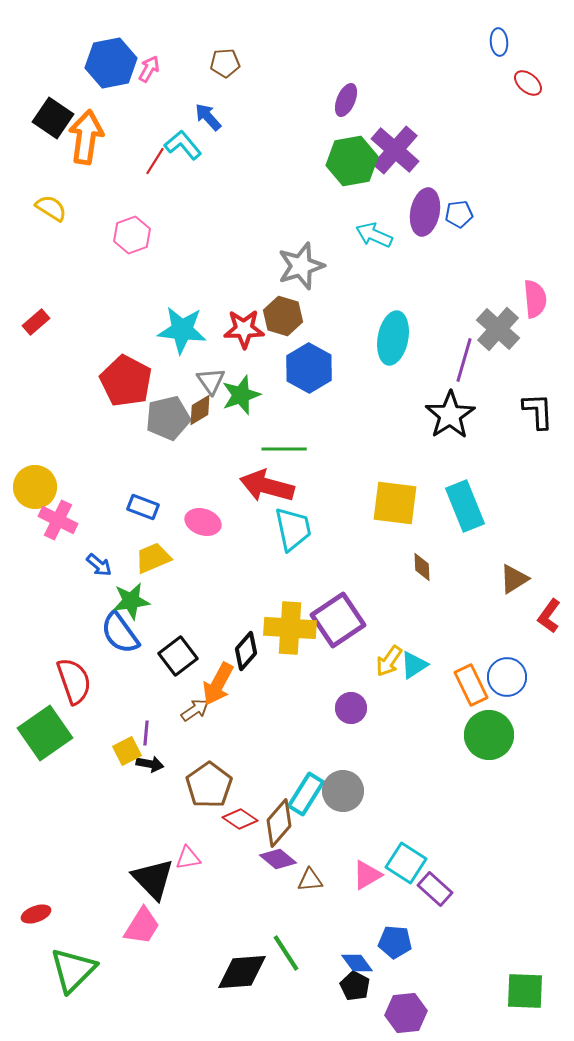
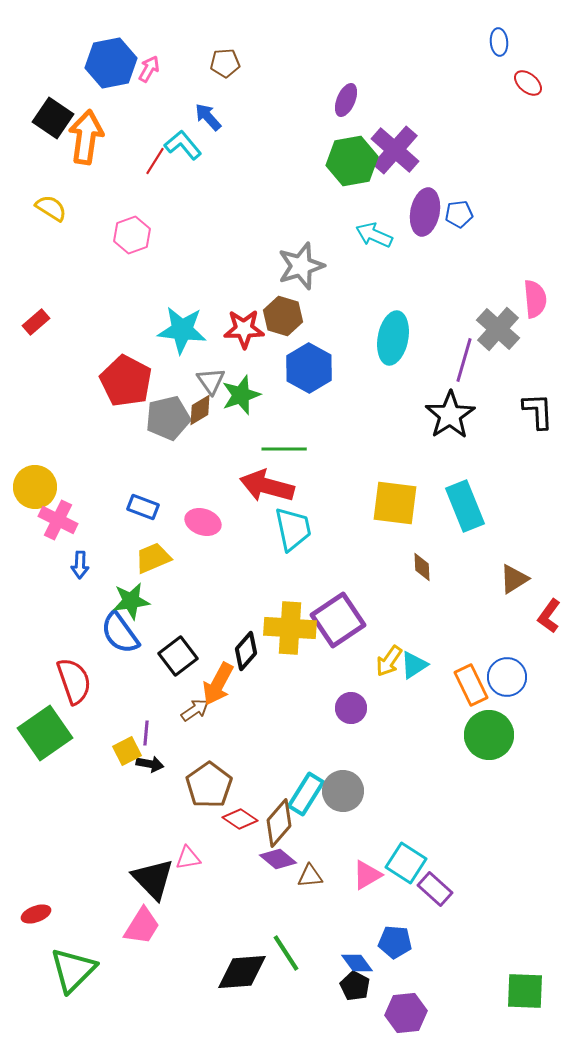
blue arrow at (99, 565): moved 19 px left; rotated 52 degrees clockwise
brown triangle at (310, 880): moved 4 px up
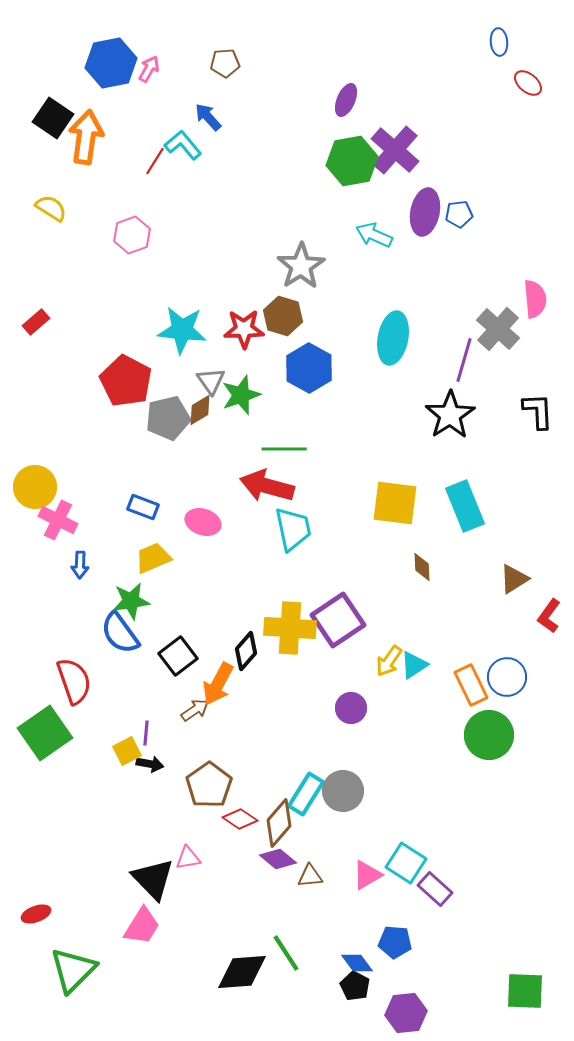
gray star at (301, 266): rotated 15 degrees counterclockwise
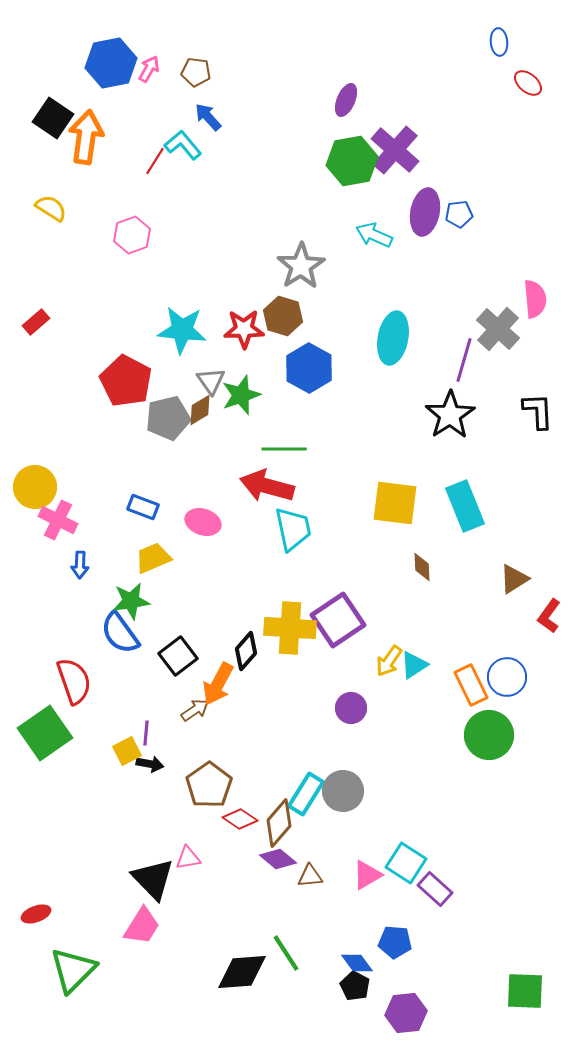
brown pentagon at (225, 63): moved 29 px left, 9 px down; rotated 12 degrees clockwise
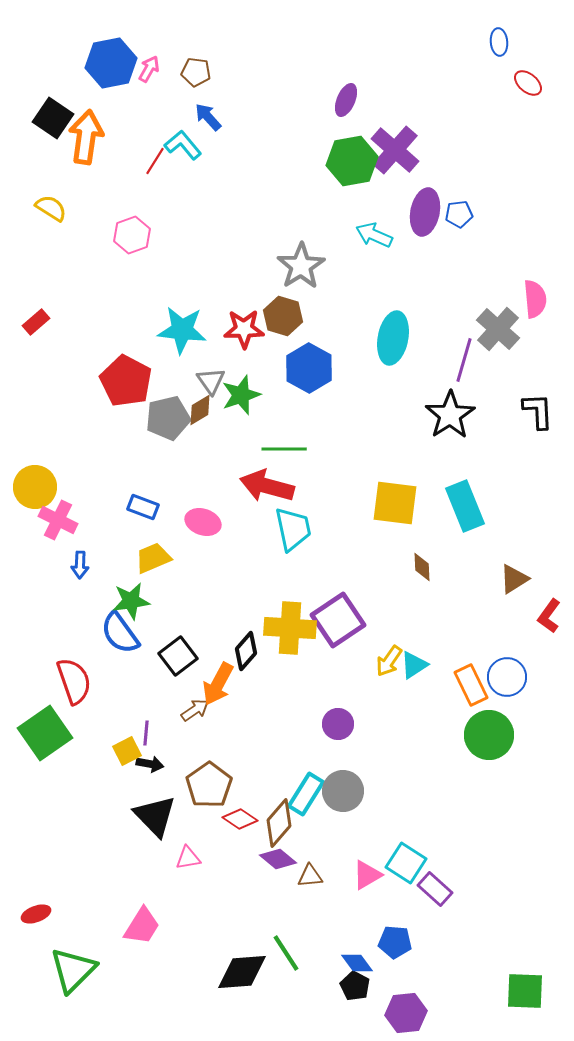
purple circle at (351, 708): moved 13 px left, 16 px down
black triangle at (153, 879): moved 2 px right, 63 px up
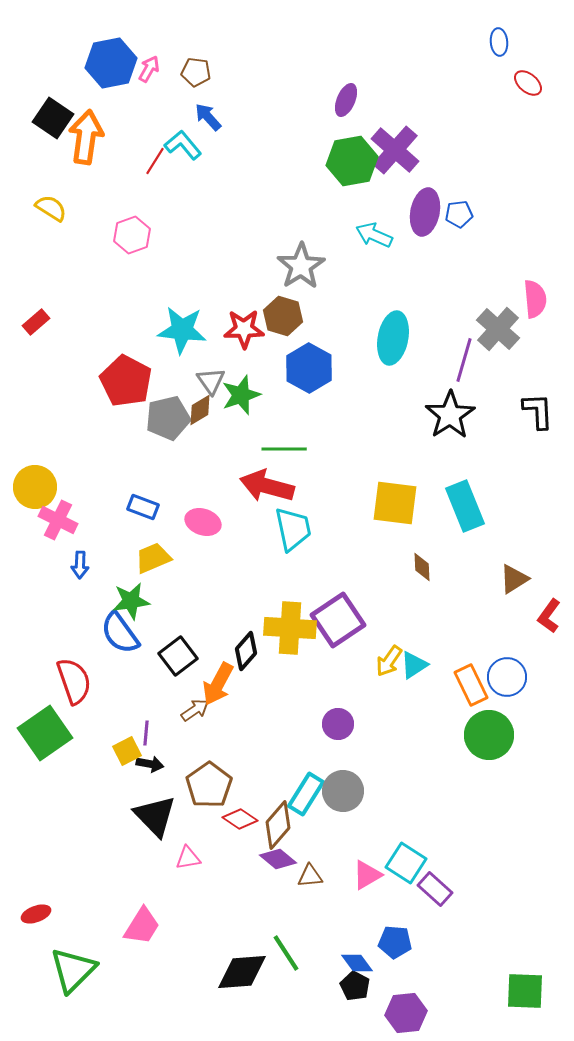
brown diamond at (279, 823): moved 1 px left, 2 px down
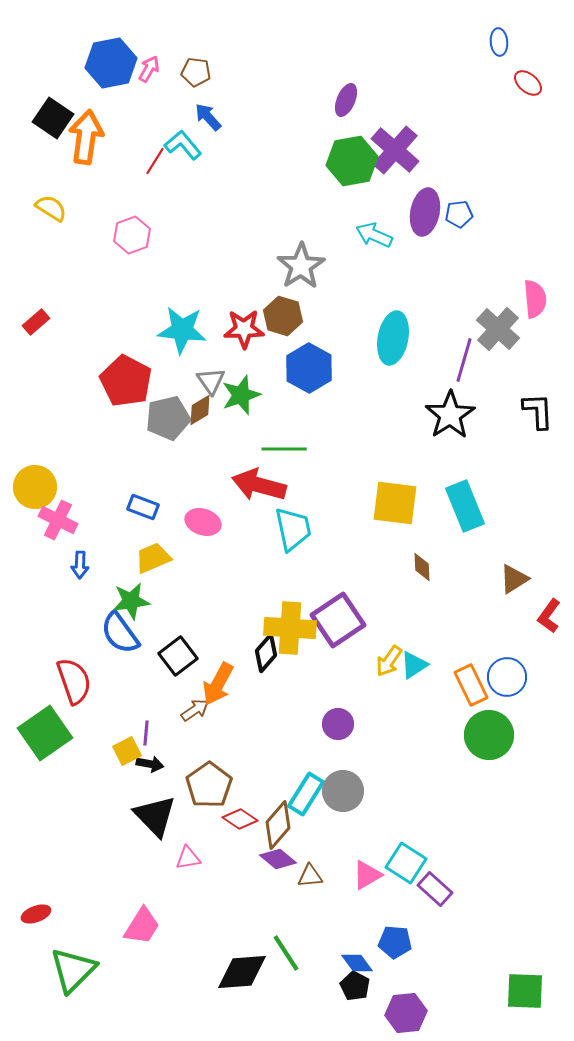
red arrow at (267, 486): moved 8 px left, 1 px up
black diamond at (246, 651): moved 20 px right, 2 px down
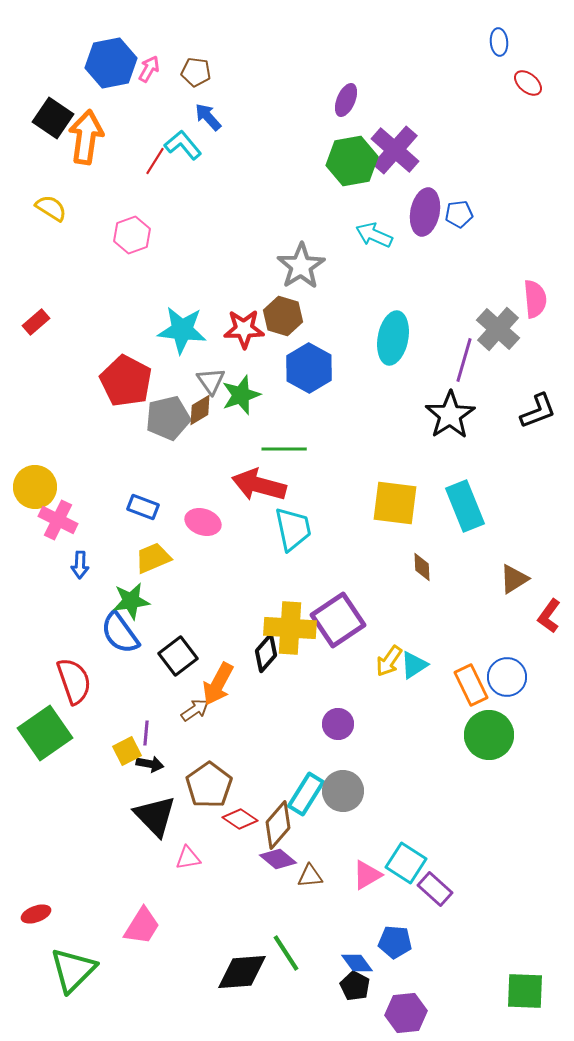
black L-shape at (538, 411): rotated 72 degrees clockwise
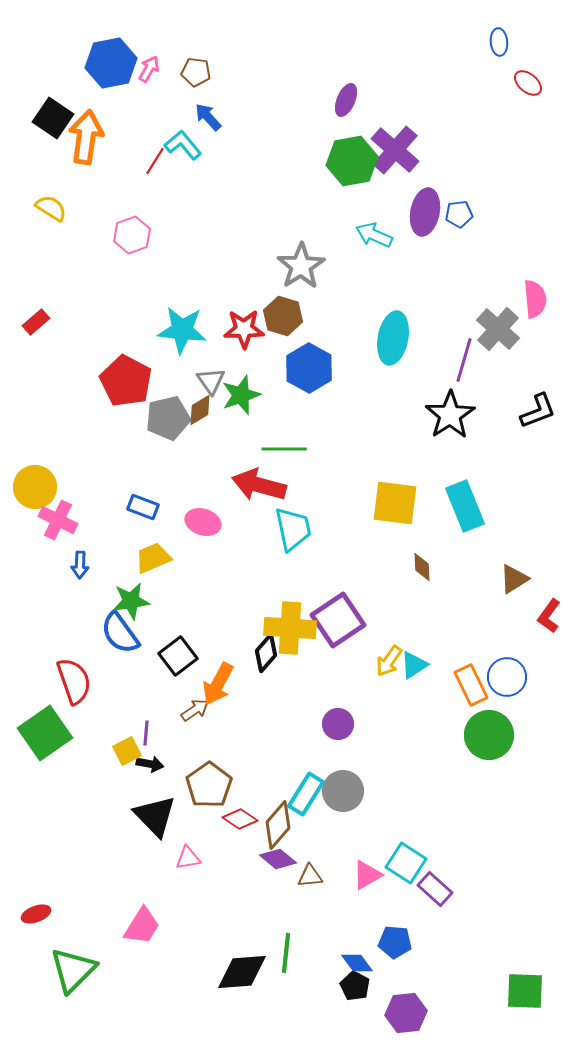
green line at (286, 953): rotated 39 degrees clockwise
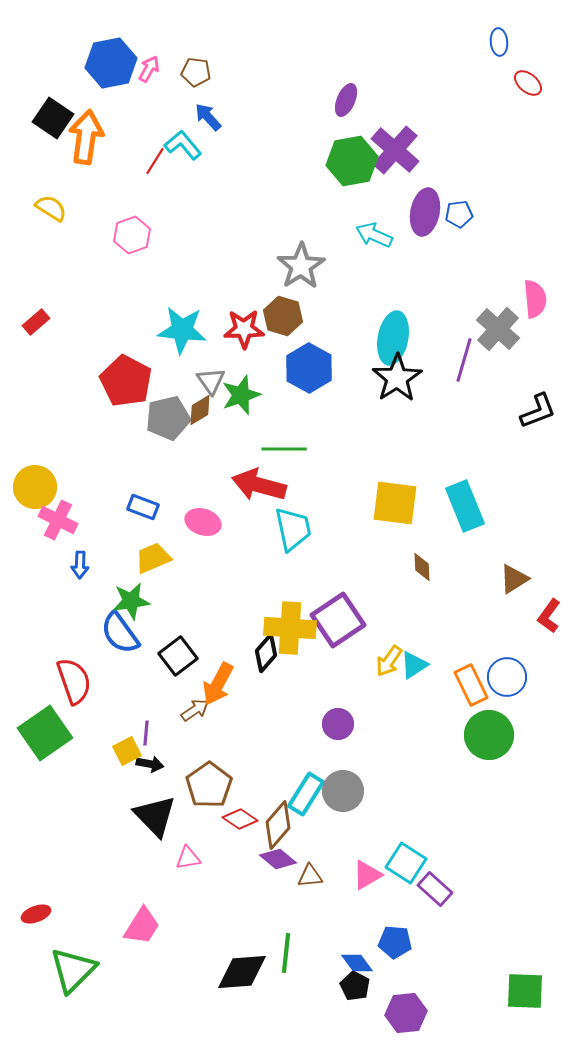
black star at (450, 415): moved 53 px left, 37 px up
